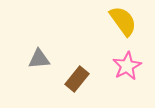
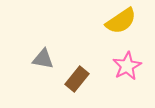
yellow semicircle: moved 2 px left; rotated 92 degrees clockwise
gray triangle: moved 4 px right; rotated 15 degrees clockwise
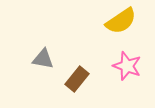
pink star: rotated 24 degrees counterclockwise
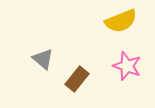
yellow semicircle: rotated 12 degrees clockwise
gray triangle: rotated 30 degrees clockwise
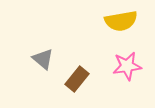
yellow semicircle: rotated 12 degrees clockwise
pink star: rotated 28 degrees counterclockwise
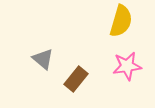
yellow semicircle: rotated 64 degrees counterclockwise
brown rectangle: moved 1 px left
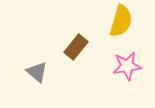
gray triangle: moved 6 px left, 13 px down
brown rectangle: moved 32 px up
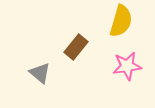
gray triangle: moved 3 px right, 1 px down
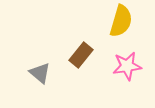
brown rectangle: moved 5 px right, 8 px down
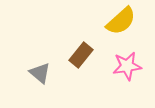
yellow semicircle: rotated 32 degrees clockwise
